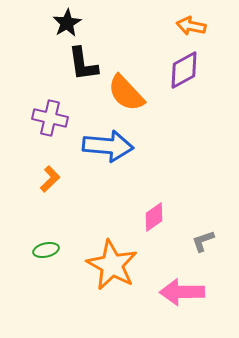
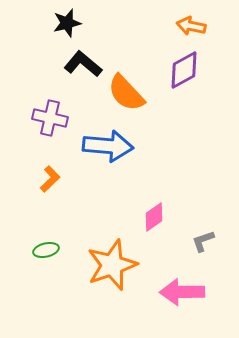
black star: rotated 16 degrees clockwise
black L-shape: rotated 138 degrees clockwise
orange star: rotated 24 degrees clockwise
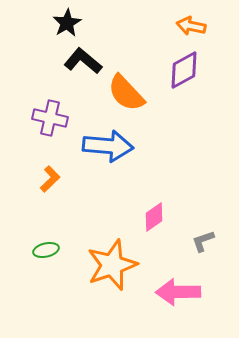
black star: rotated 16 degrees counterclockwise
black L-shape: moved 3 px up
pink arrow: moved 4 px left
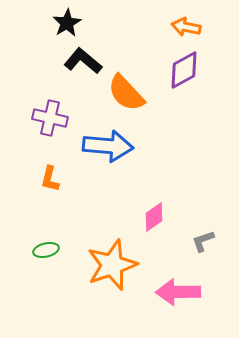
orange arrow: moved 5 px left, 1 px down
orange L-shape: rotated 148 degrees clockwise
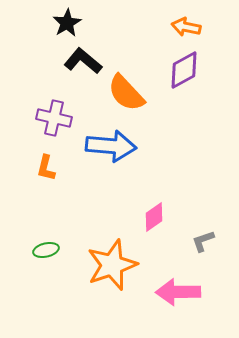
purple cross: moved 4 px right
blue arrow: moved 3 px right
orange L-shape: moved 4 px left, 11 px up
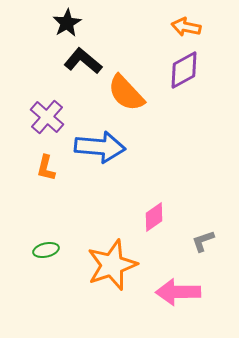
purple cross: moved 7 px left, 1 px up; rotated 28 degrees clockwise
blue arrow: moved 11 px left, 1 px down
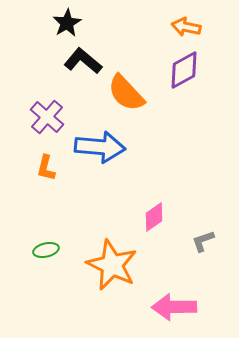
orange star: rotated 27 degrees counterclockwise
pink arrow: moved 4 px left, 15 px down
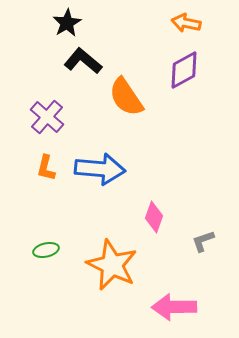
orange arrow: moved 4 px up
orange semicircle: moved 4 px down; rotated 9 degrees clockwise
blue arrow: moved 22 px down
pink diamond: rotated 36 degrees counterclockwise
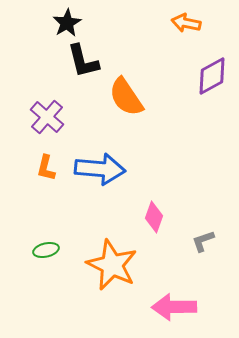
black L-shape: rotated 144 degrees counterclockwise
purple diamond: moved 28 px right, 6 px down
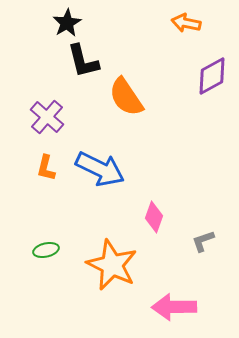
blue arrow: rotated 21 degrees clockwise
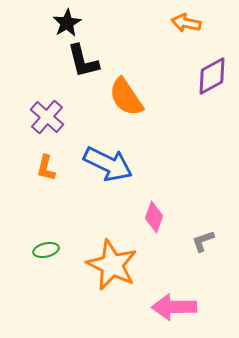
blue arrow: moved 8 px right, 5 px up
